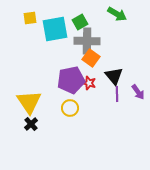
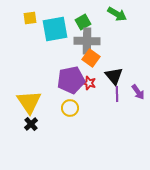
green square: moved 3 px right
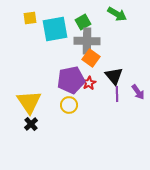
red star: rotated 24 degrees clockwise
yellow circle: moved 1 px left, 3 px up
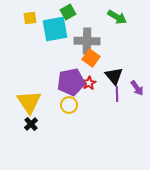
green arrow: moved 3 px down
green square: moved 15 px left, 10 px up
purple pentagon: moved 2 px down
purple arrow: moved 1 px left, 4 px up
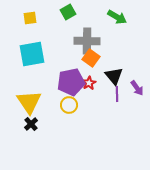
cyan square: moved 23 px left, 25 px down
